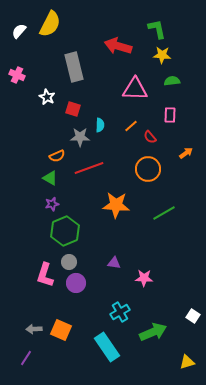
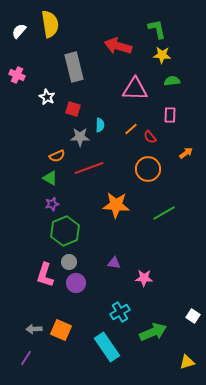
yellow semicircle: rotated 36 degrees counterclockwise
orange line: moved 3 px down
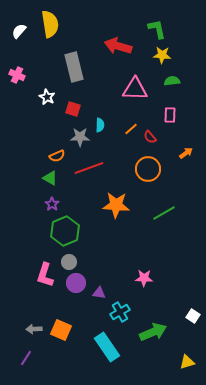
purple star: rotated 24 degrees counterclockwise
purple triangle: moved 15 px left, 30 px down
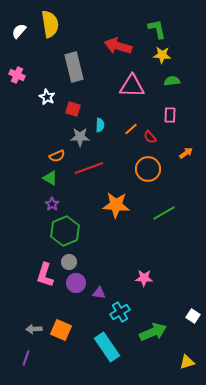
pink triangle: moved 3 px left, 3 px up
purple line: rotated 14 degrees counterclockwise
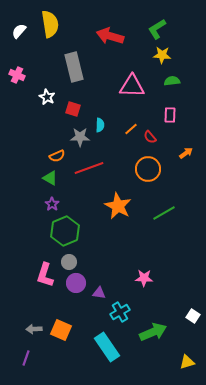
green L-shape: rotated 110 degrees counterclockwise
red arrow: moved 8 px left, 10 px up
orange star: moved 2 px right, 1 px down; rotated 24 degrees clockwise
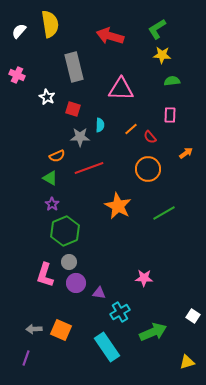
pink triangle: moved 11 px left, 3 px down
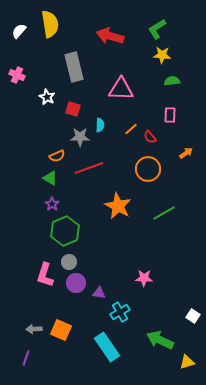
green arrow: moved 7 px right, 8 px down; rotated 132 degrees counterclockwise
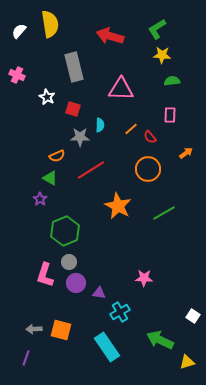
red line: moved 2 px right, 2 px down; rotated 12 degrees counterclockwise
purple star: moved 12 px left, 5 px up
orange square: rotated 10 degrees counterclockwise
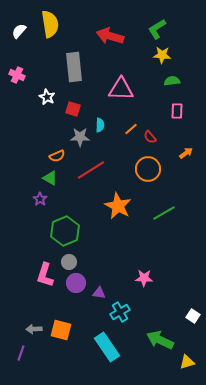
gray rectangle: rotated 8 degrees clockwise
pink rectangle: moved 7 px right, 4 px up
purple line: moved 5 px left, 5 px up
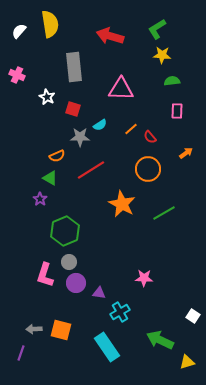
cyan semicircle: rotated 56 degrees clockwise
orange star: moved 4 px right, 2 px up
